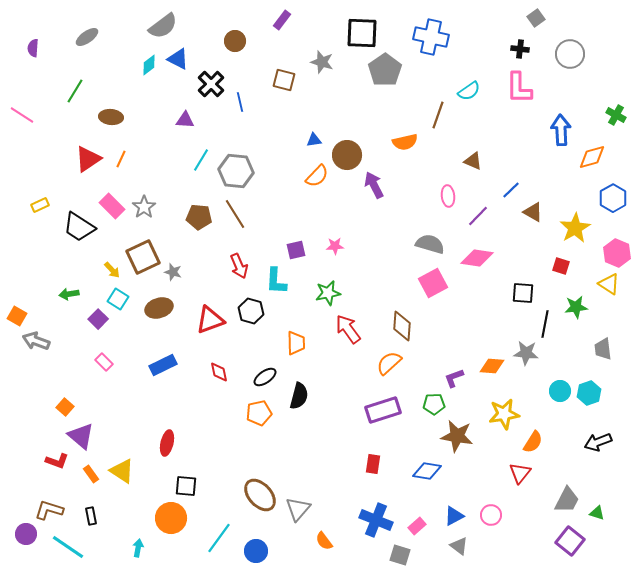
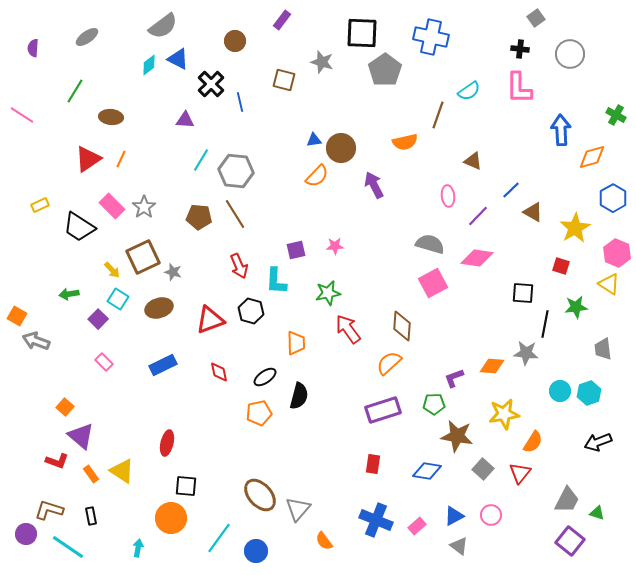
brown circle at (347, 155): moved 6 px left, 7 px up
gray square at (400, 555): moved 83 px right, 86 px up; rotated 25 degrees clockwise
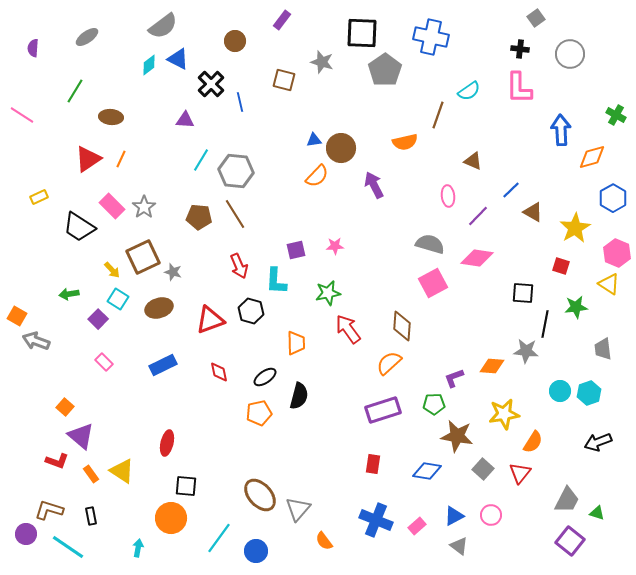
yellow rectangle at (40, 205): moved 1 px left, 8 px up
gray star at (526, 353): moved 2 px up
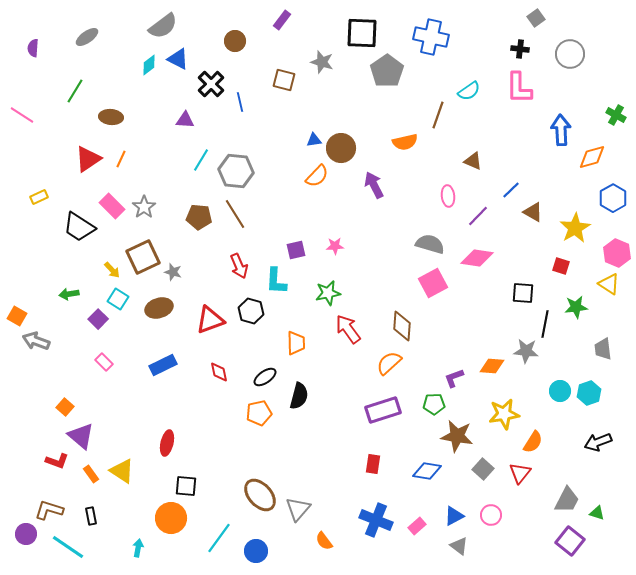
gray pentagon at (385, 70): moved 2 px right, 1 px down
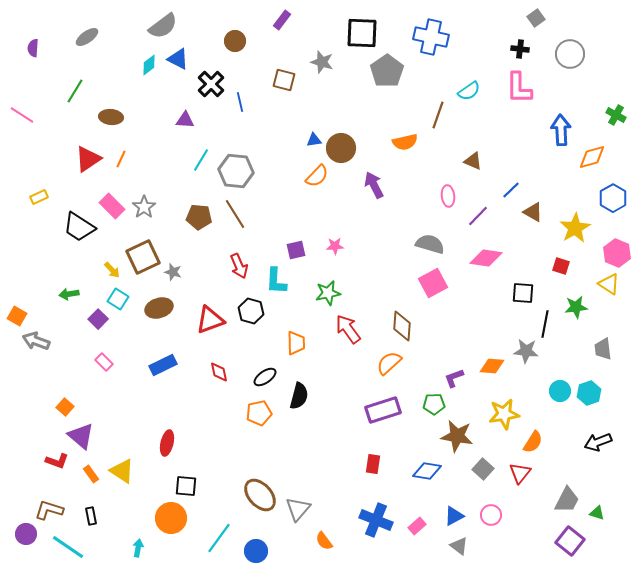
pink diamond at (477, 258): moved 9 px right
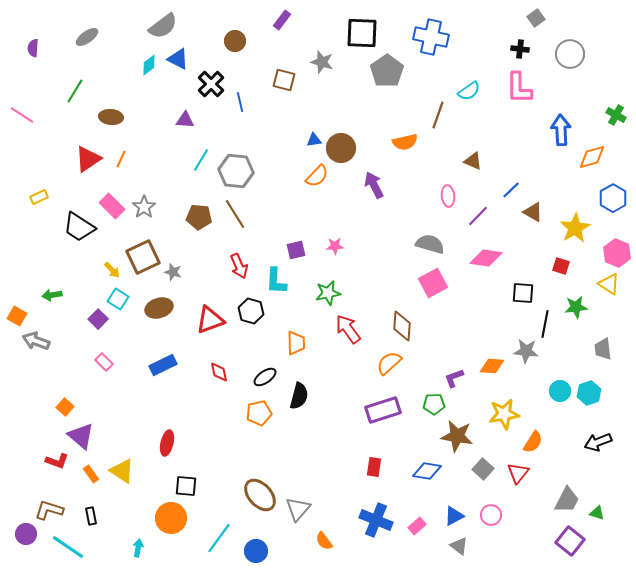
green arrow at (69, 294): moved 17 px left, 1 px down
red rectangle at (373, 464): moved 1 px right, 3 px down
red triangle at (520, 473): moved 2 px left
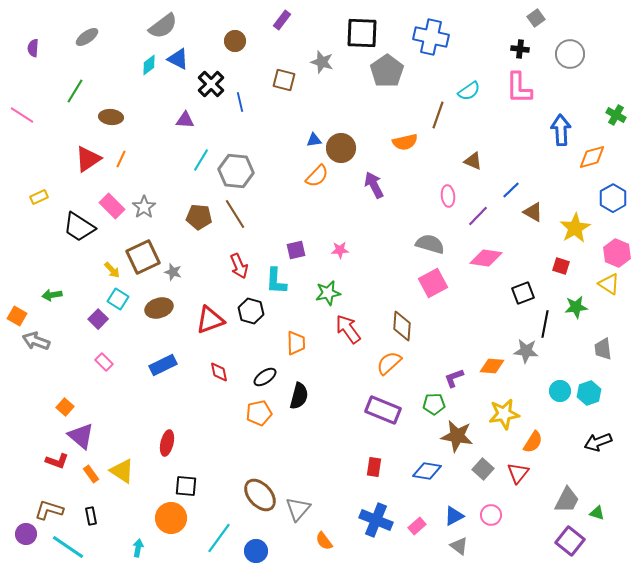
pink star at (335, 246): moved 5 px right, 4 px down
black square at (523, 293): rotated 25 degrees counterclockwise
purple rectangle at (383, 410): rotated 40 degrees clockwise
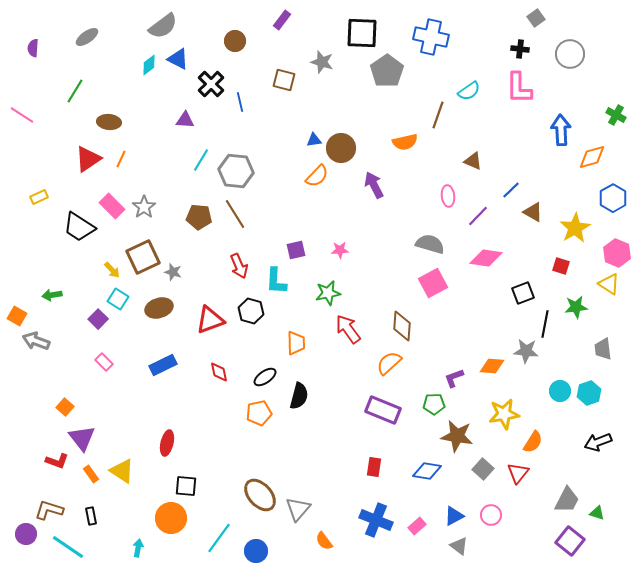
brown ellipse at (111, 117): moved 2 px left, 5 px down
purple triangle at (81, 436): moved 1 px right, 2 px down; rotated 12 degrees clockwise
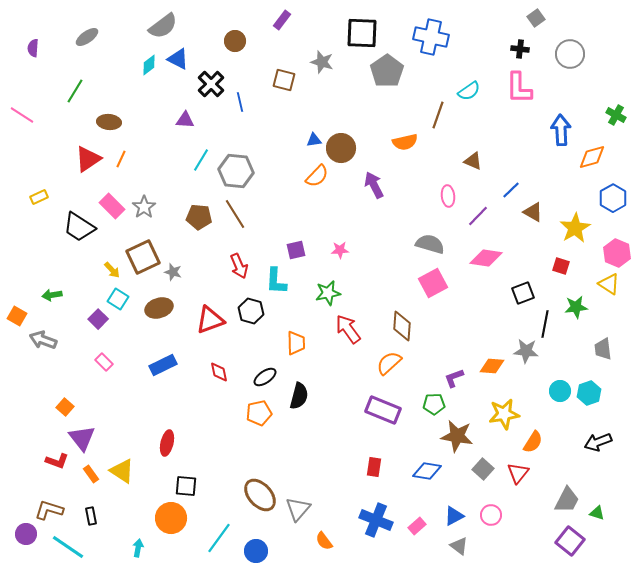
gray arrow at (36, 341): moved 7 px right, 1 px up
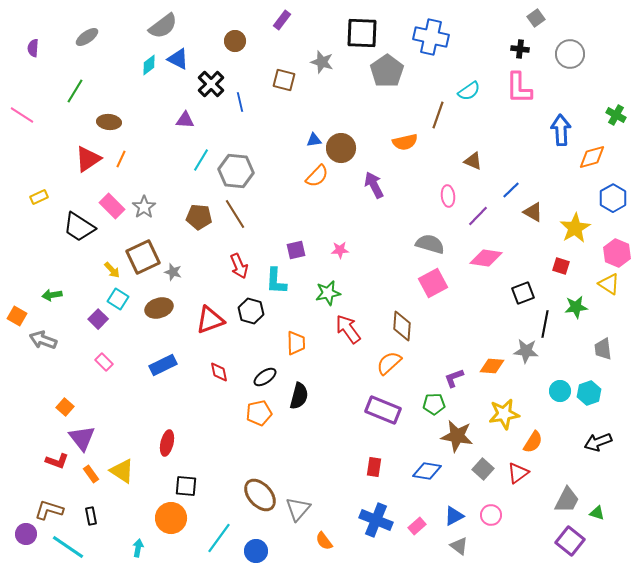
red triangle at (518, 473): rotated 15 degrees clockwise
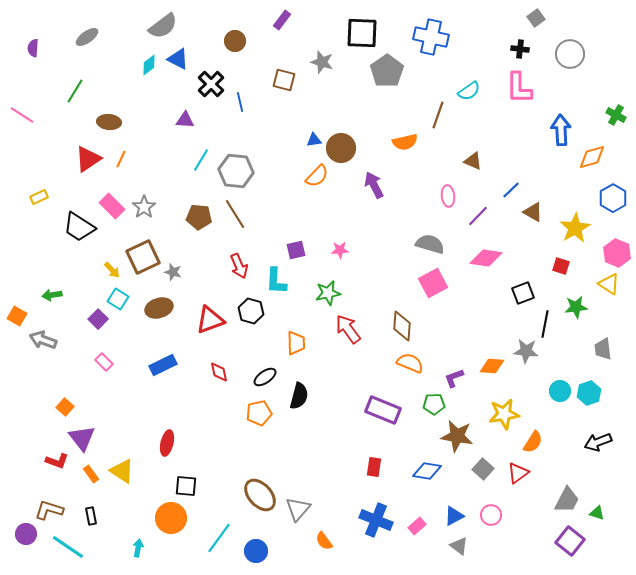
orange semicircle at (389, 363): moved 21 px right; rotated 64 degrees clockwise
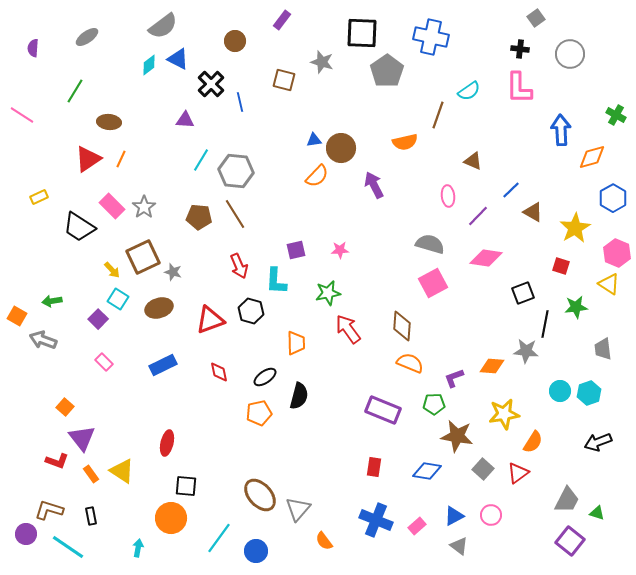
green arrow at (52, 295): moved 6 px down
